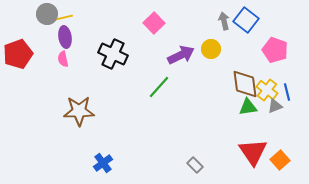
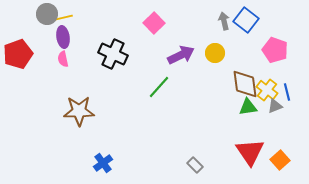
purple ellipse: moved 2 px left
yellow circle: moved 4 px right, 4 px down
red triangle: moved 3 px left
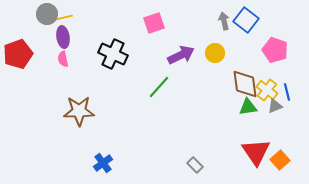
pink square: rotated 25 degrees clockwise
red triangle: moved 6 px right
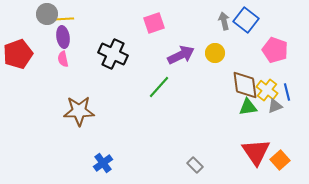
yellow line: moved 1 px right, 1 px down; rotated 10 degrees clockwise
brown diamond: moved 1 px down
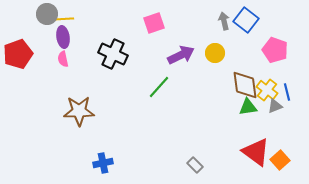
red triangle: rotated 20 degrees counterclockwise
blue cross: rotated 24 degrees clockwise
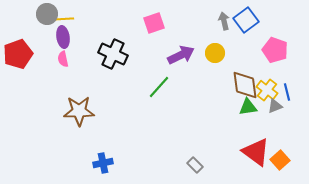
blue square: rotated 15 degrees clockwise
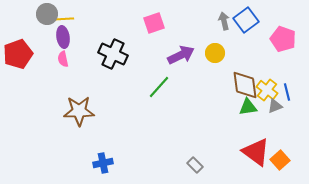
pink pentagon: moved 8 px right, 11 px up
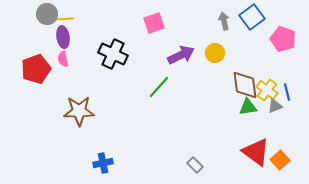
blue square: moved 6 px right, 3 px up
red pentagon: moved 18 px right, 15 px down
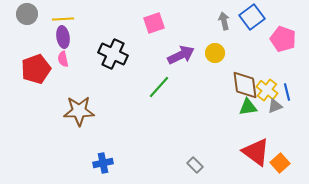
gray circle: moved 20 px left
orange square: moved 3 px down
